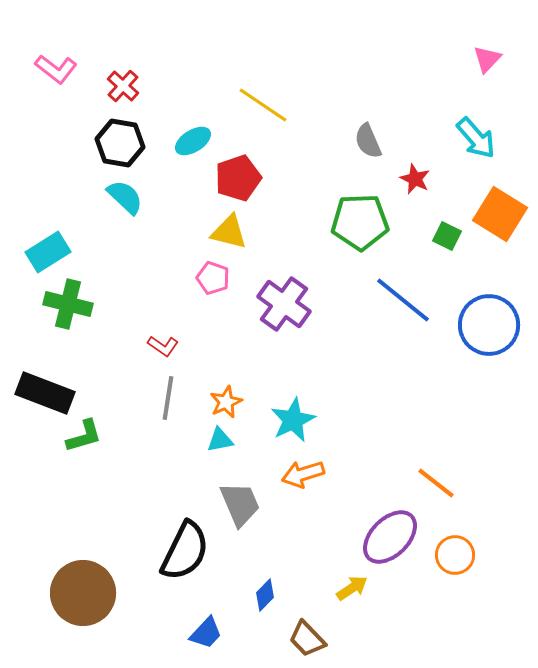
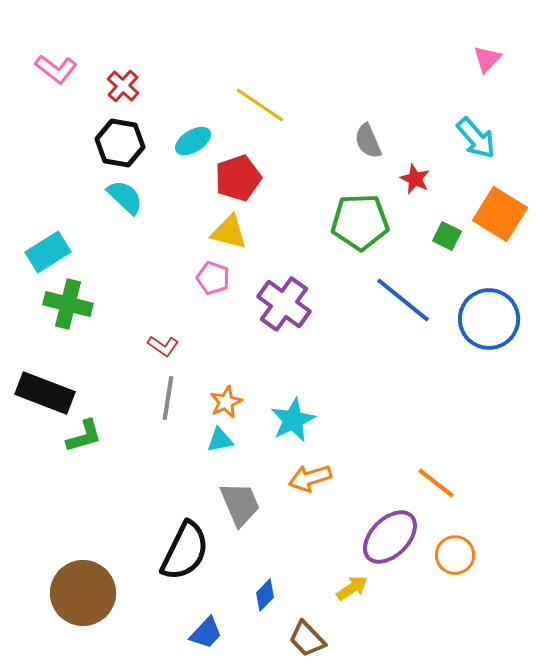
yellow line: moved 3 px left
blue circle: moved 6 px up
orange arrow: moved 7 px right, 4 px down
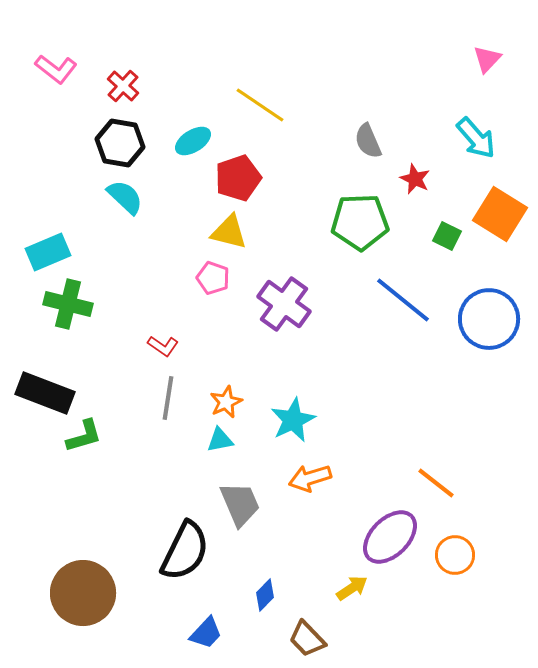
cyan rectangle: rotated 9 degrees clockwise
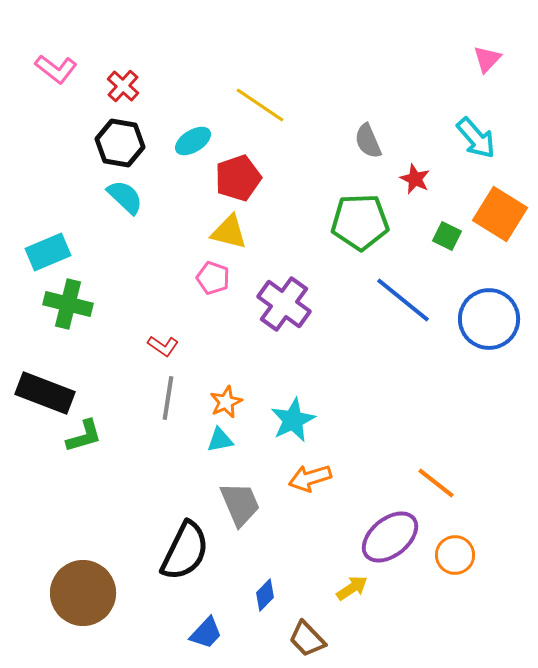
purple ellipse: rotated 6 degrees clockwise
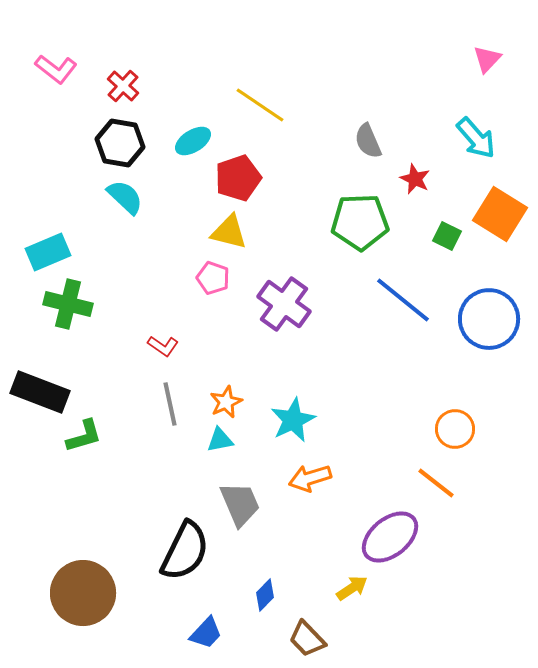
black rectangle: moved 5 px left, 1 px up
gray line: moved 2 px right, 6 px down; rotated 21 degrees counterclockwise
orange circle: moved 126 px up
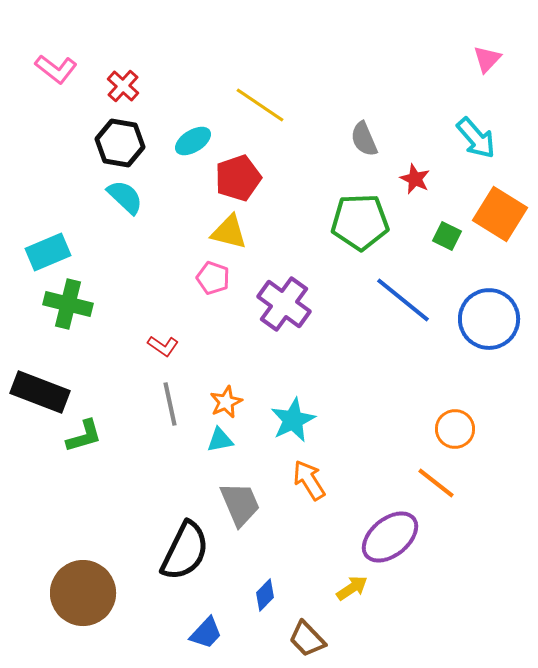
gray semicircle: moved 4 px left, 2 px up
orange arrow: moved 1 px left, 2 px down; rotated 75 degrees clockwise
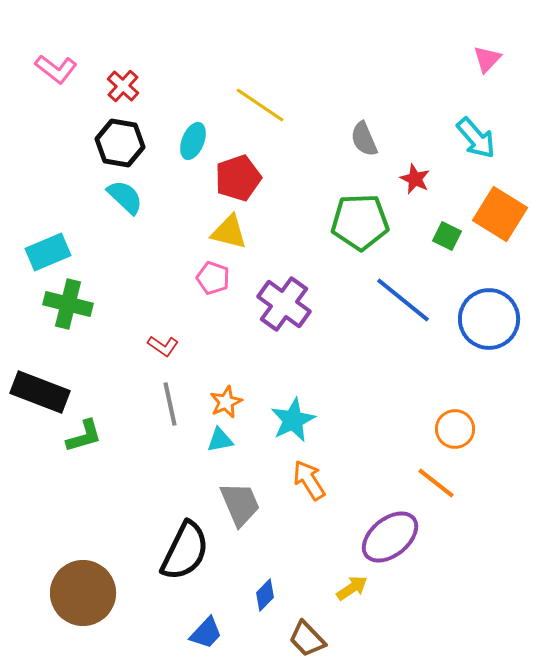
cyan ellipse: rotated 36 degrees counterclockwise
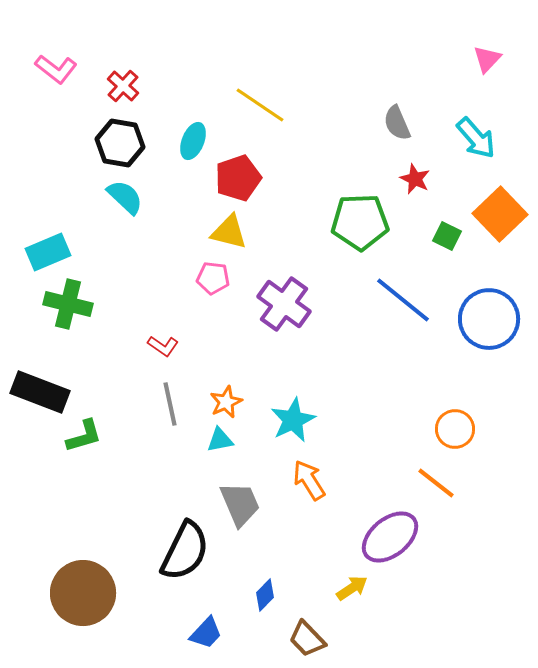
gray semicircle: moved 33 px right, 16 px up
orange square: rotated 14 degrees clockwise
pink pentagon: rotated 12 degrees counterclockwise
